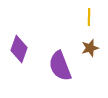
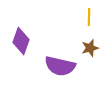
purple diamond: moved 2 px right, 8 px up
purple semicircle: rotated 56 degrees counterclockwise
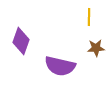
brown star: moved 6 px right; rotated 12 degrees clockwise
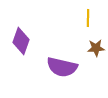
yellow line: moved 1 px left, 1 px down
purple semicircle: moved 2 px right, 1 px down
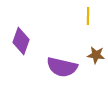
yellow line: moved 2 px up
brown star: moved 7 px down; rotated 12 degrees clockwise
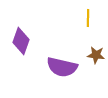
yellow line: moved 2 px down
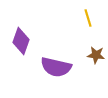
yellow line: rotated 18 degrees counterclockwise
purple semicircle: moved 6 px left
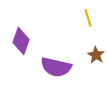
brown star: rotated 24 degrees clockwise
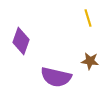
brown star: moved 6 px left, 6 px down; rotated 24 degrees counterclockwise
purple semicircle: moved 10 px down
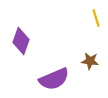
yellow line: moved 8 px right
purple semicircle: moved 2 px left, 2 px down; rotated 36 degrees counterclockwise
